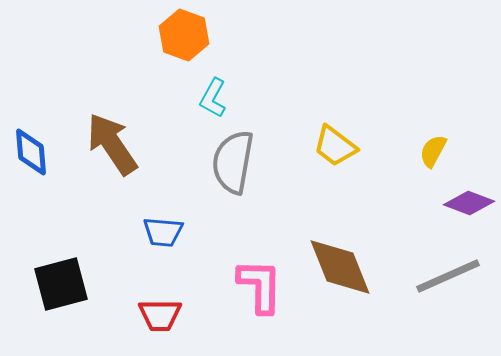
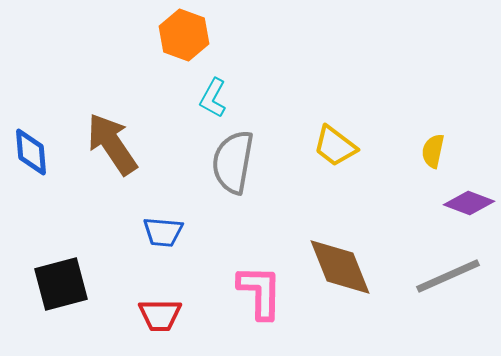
yellow semicircle: rotated 16 degrees counterclockwise
pink L-shape: moved 6 px down
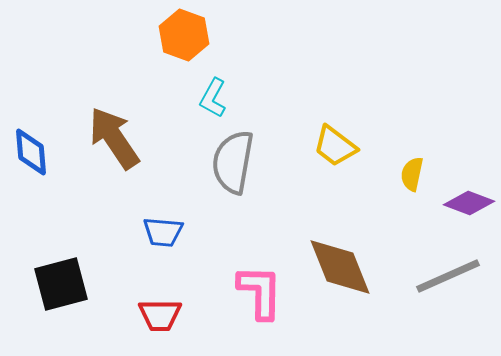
brown arrow: moved 2 px right, 6 px up
yellow semicircle: moved 21 px left, 23 px down
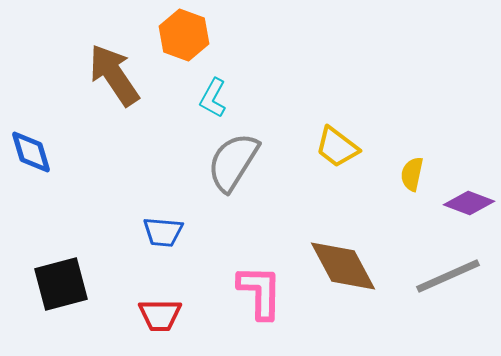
brown arrow: moved 63 px up
yellow trapezoid: moved 2 px right, 1 px down
blue diamond: rotated 12 degrees counterclockwise
gray semicircle: rotated 22 degrees clockwise
brown diamond: moved 3 px right, 1 px up; rotated 6 degrees counterclockwise
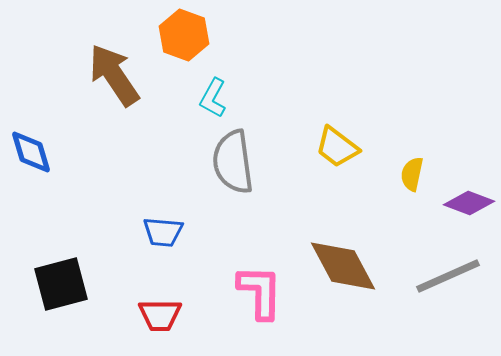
gray semicircle: rotated 40 degrees counterclockwise
